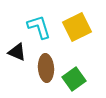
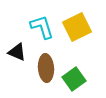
cyan L-shape: moved 3 px right
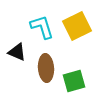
yellow square: moved 1 px up
green square: moved 2 px down; rotated 20 degrees clockwise
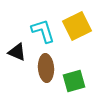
cyan L-shape: moved 1 px right, 4 px down
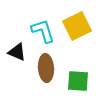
green square: moved 4 px right; rotated 20 degrees clockwise
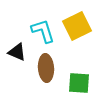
green square: moved 1 px right, 2 px down
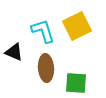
black triangle: moved 3 px left
green square: moved 3 px left
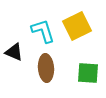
green square: moved 12 px right, 10 px up
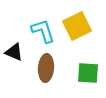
brown ellipse: rotated 8 degrees clockwise
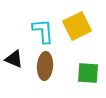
cyan L-shape: rotated 12 degrees clockwise
black triangle: moved 7 px down
brown ellipse: moved 1 px left, 2 px up
